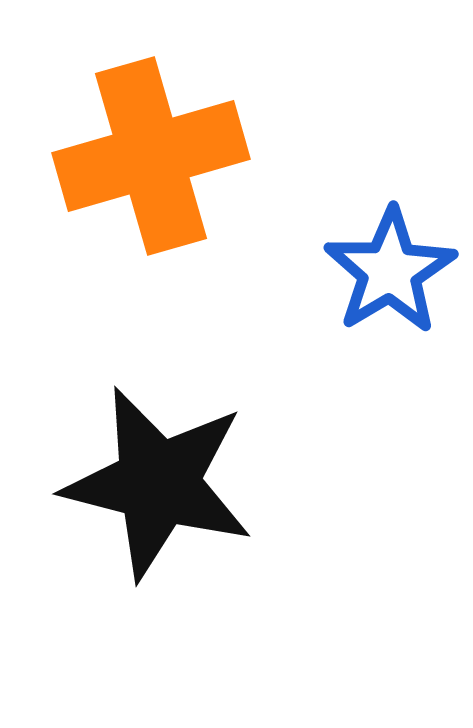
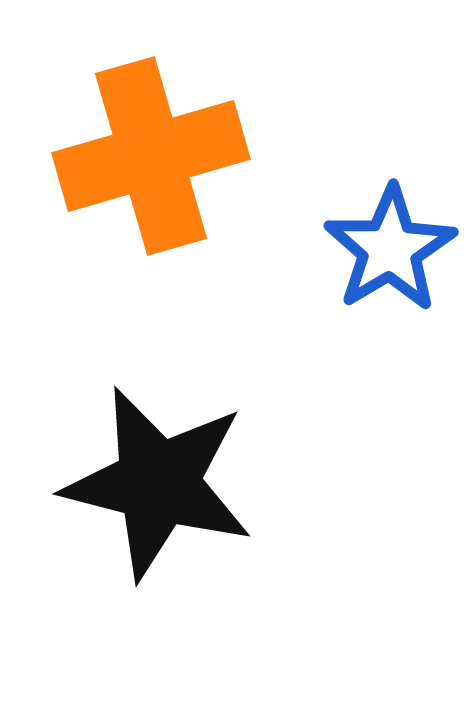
blue star: moved 22 px up
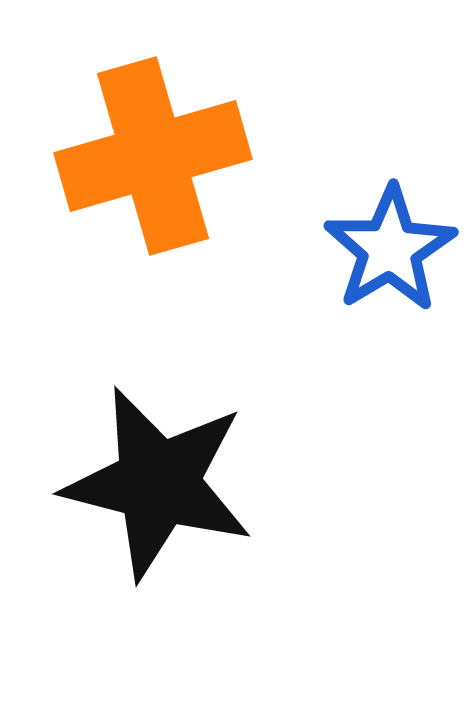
orange cross: moved 2 px right
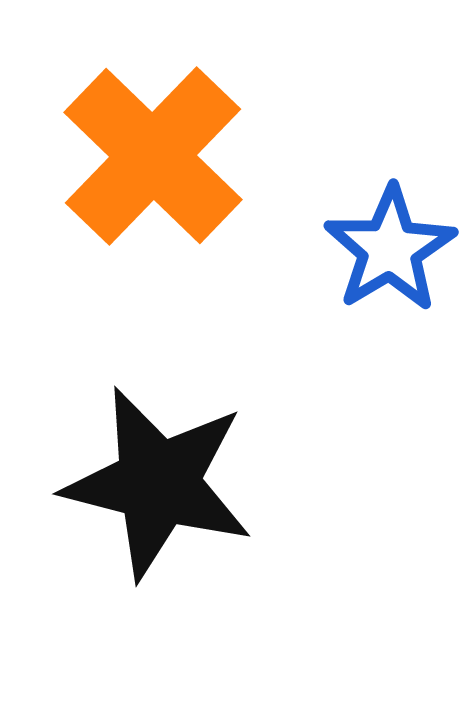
orange cross: rotated 30 degrees counterclockwise
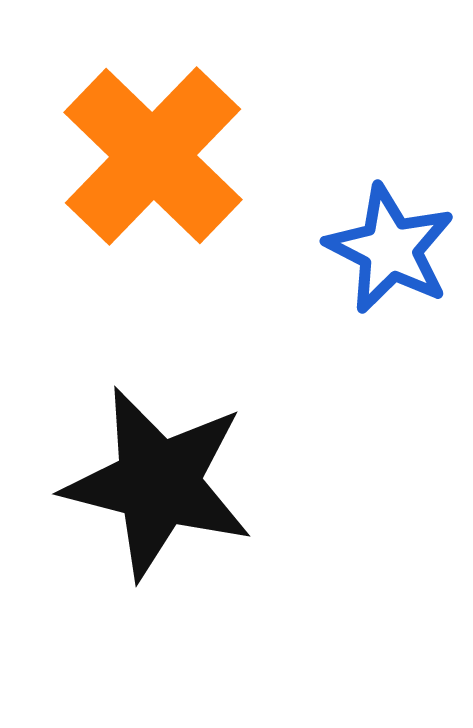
blue star: rotated 14 degrees counterclockwise
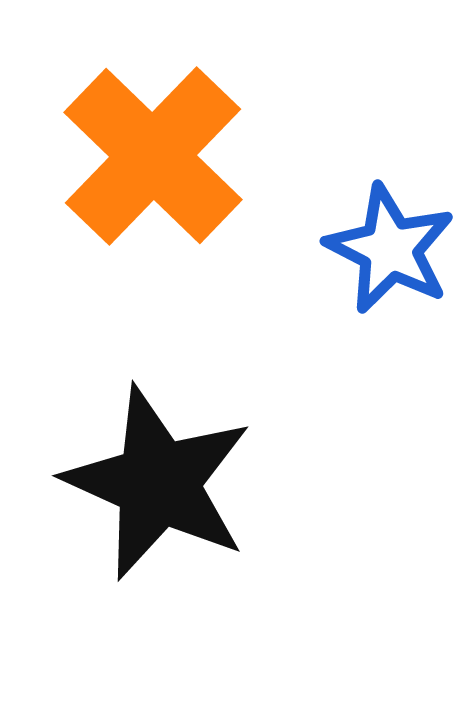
black star: rotated 10 degrees clockwise
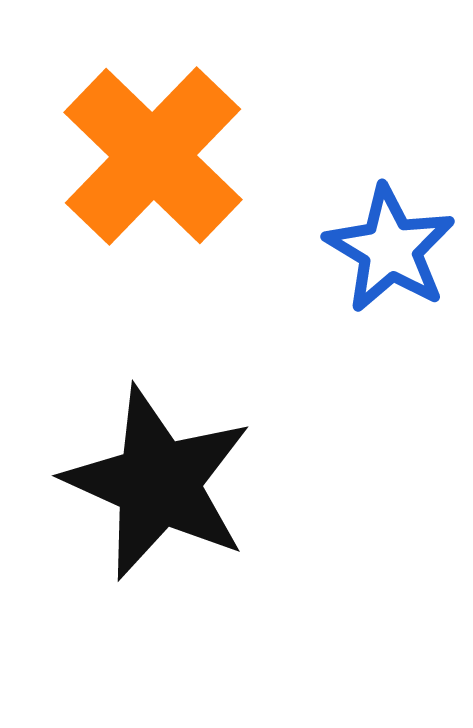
blue star: rotated 4 degrees clockwise
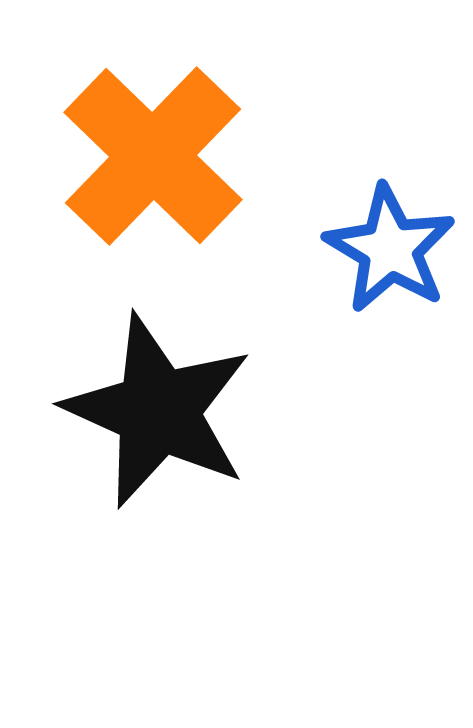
black star: moved 72 px up
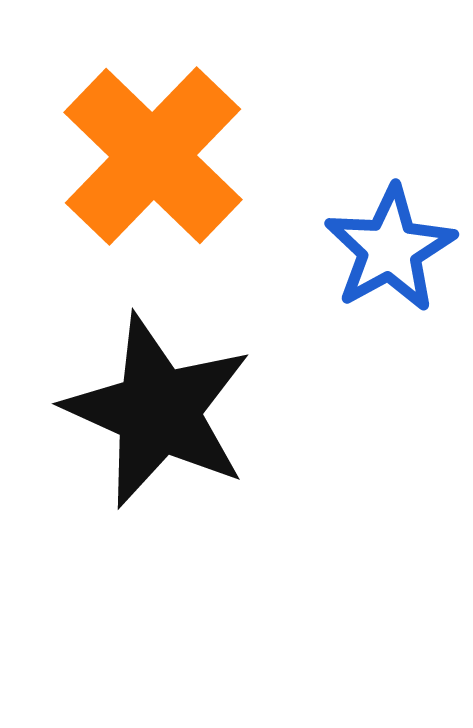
blue star: rotated 12 degrees clockwise
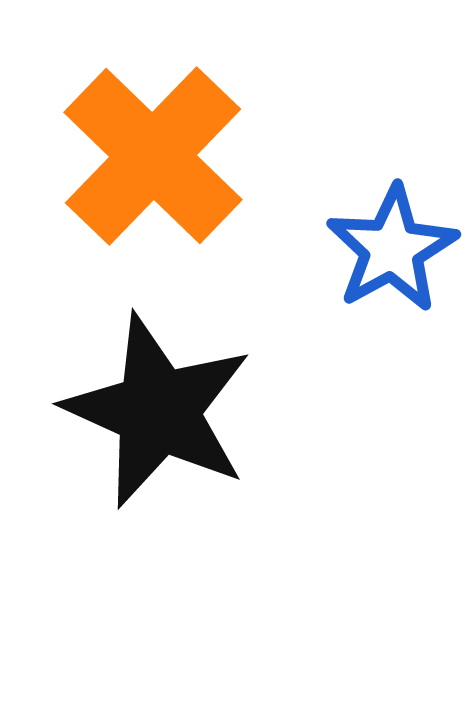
blue star: moved 2 px right
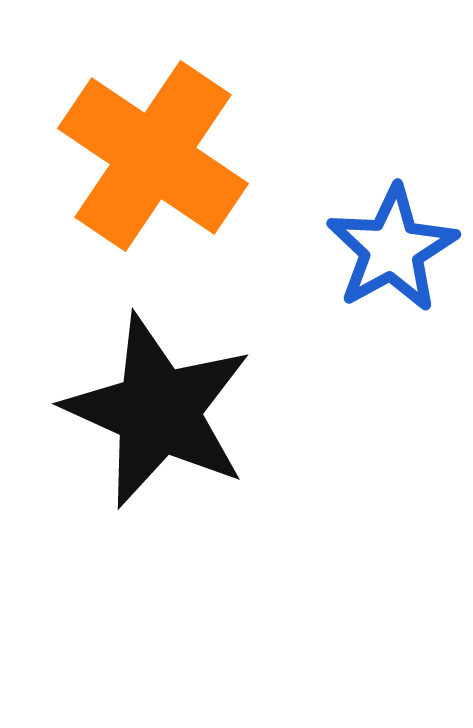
orange cross: rotated 10 degrees counterclockwise
